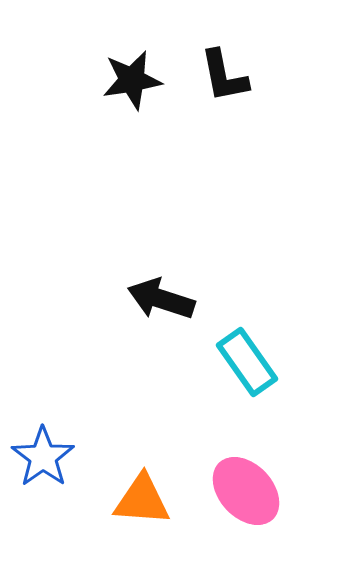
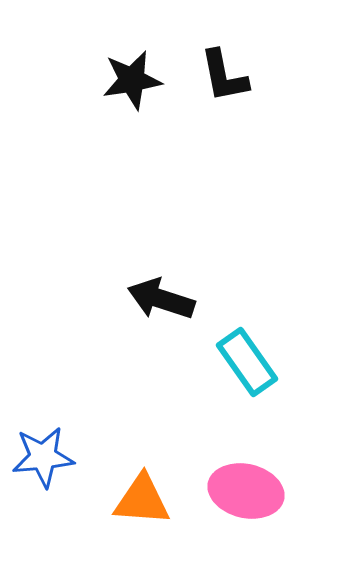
blue star: rotated 30 degrees clockwise
pink ellipse: rotated 34 degrees counterclockwise
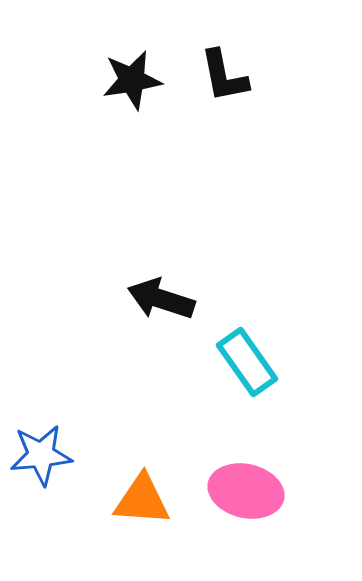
blue star: moved 2 px left, 2 px up
